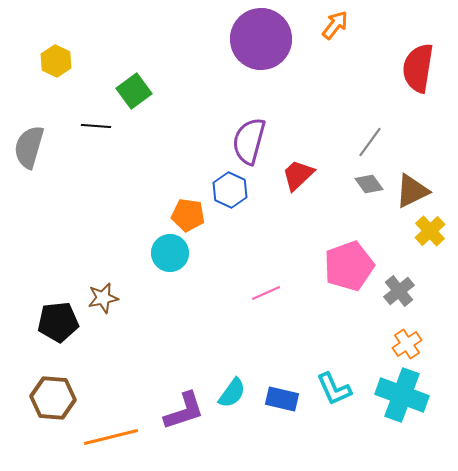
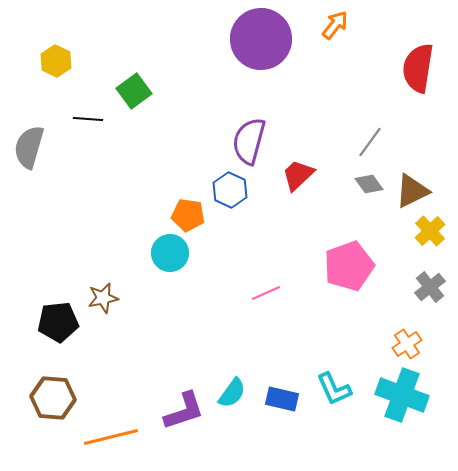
black line: moved 8 px left, 7 px up
gray cross: moved 31 px right, 4 px up
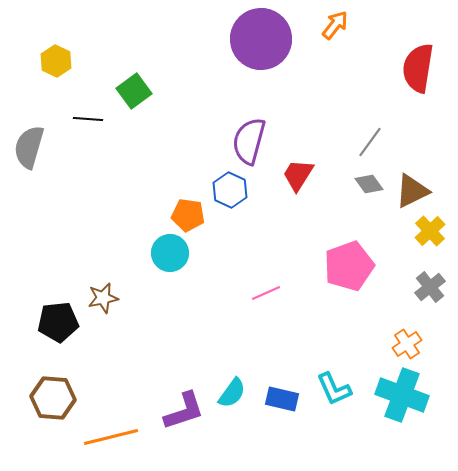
red trapezoid: rotated 15 degrees counterclockwise
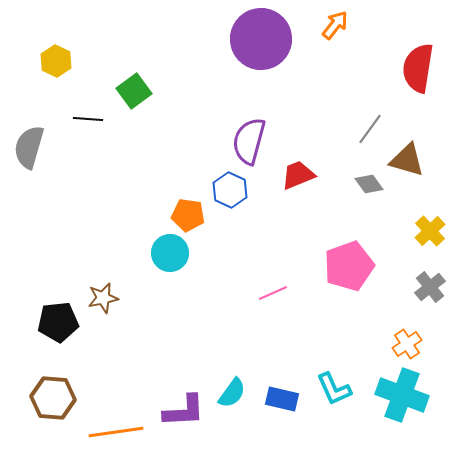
gray line: moved 13 px up
red trapezoid: rotated 36 degrees clockwise
brown triangle: moved 5 px left, 31 px up; rotated 42 degrees clockwise
pink line: moved 7 px right
purple L-shape: rotated 15 degrees clockwise
orange line: moved 5 px right, 5 px up; rotated 6 degrees clockwise
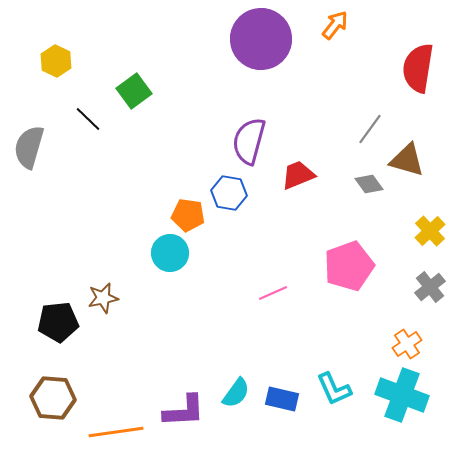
black line: rotated 40 degrees clockwise
blue hexagon: moved 1 px left, 3 px down; rotated 16 degrees counterclockwise
cyan semicircle: moved 4 px right
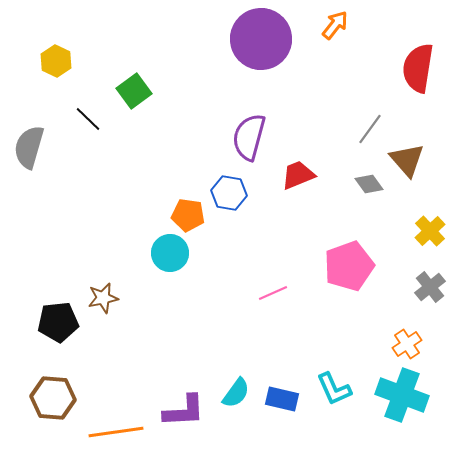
purple semicircle: moved 4 px up
brown triangle: rotated 33 degrees clockwise
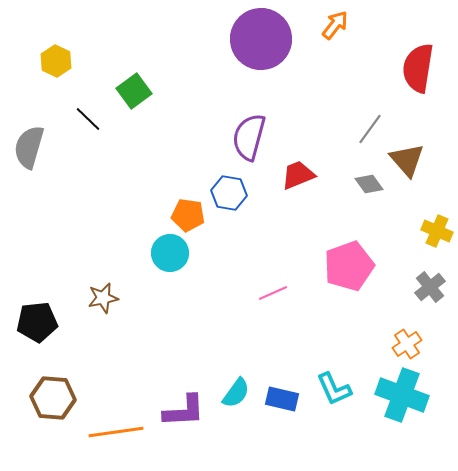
yellow cross: moved 7 px right; rotated 24 degrees counterclockwise
black pentagon: moved 21 px left
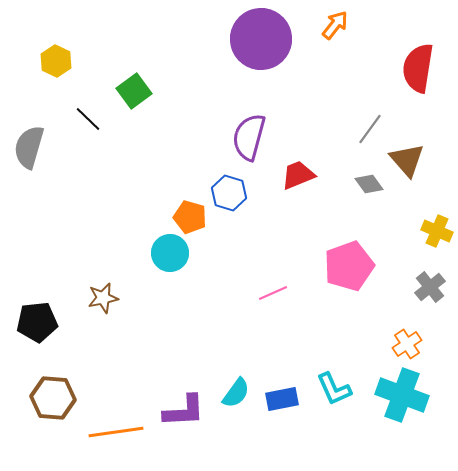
blue hexagon: rotated 8 degrees clockwise
orange pentagon: moved 2 px right, 2 px down; rotated 8 degrees clockwise
blue rectangle: rotated 24 degrees counterclockwise
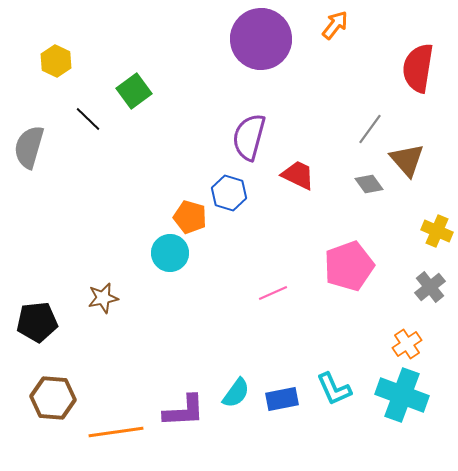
red trapezoid: rotated 48 degrees clockwise
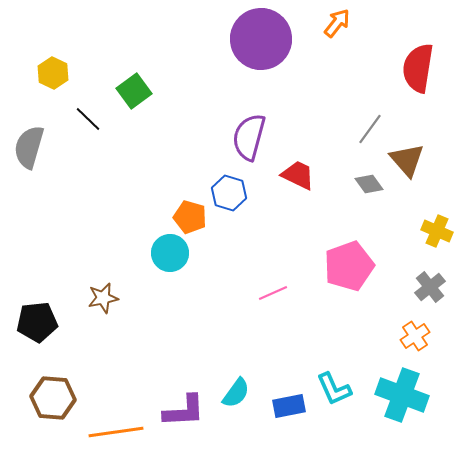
orange arrow: moved 2 px right, 2 px up
yellow hexagon: moved 3 px left, 12 px down
orange cross: moved 8 px right, 8 px up
blue rectangle: moved 7 px right, 7 px down
